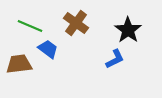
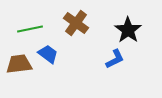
green line: moved 3 px down; rotated 35 degrees counterclockwise
blue trapezoid: moved 5 px down
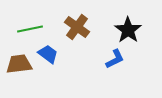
brown cross: moved 1 px right, 4 px down
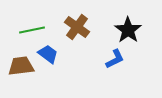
green line: moved 2 px right, 1 px down
brown trapezoid: moved 2 px right, 2 px down
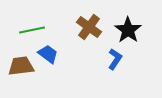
brown cross: moved 12 px right
blue L-shape: rotated 30 degrees counterclockwise
